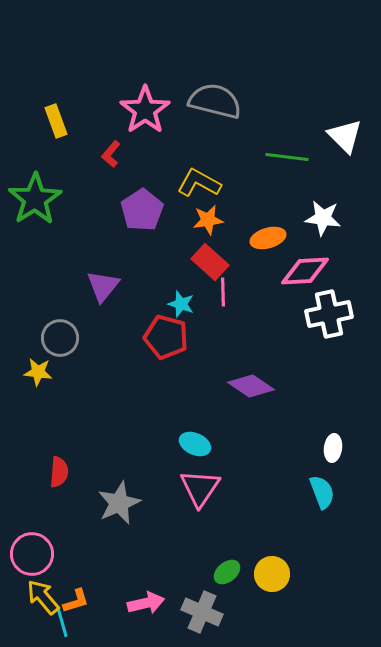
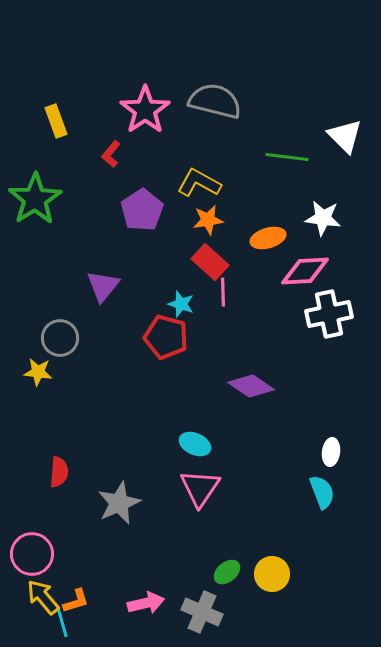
white ellipse: moved 2 px left, 4 px down
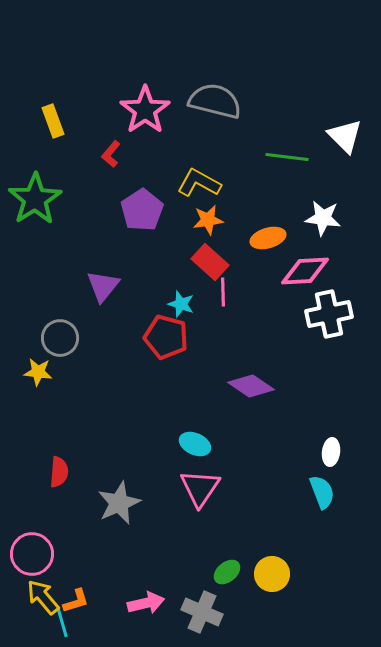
yellow rectangle: moved 3 px left
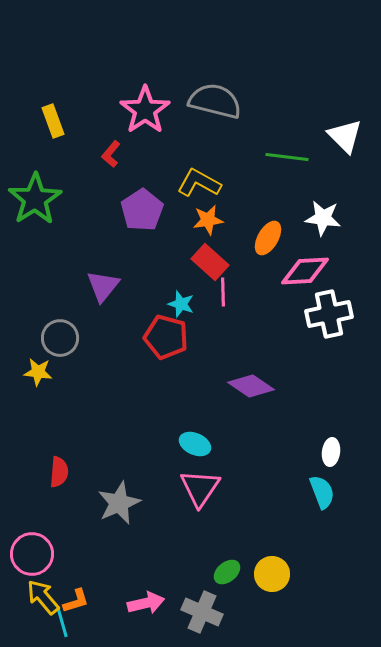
orange ellipse: rotated 44 degrees counterclockwise
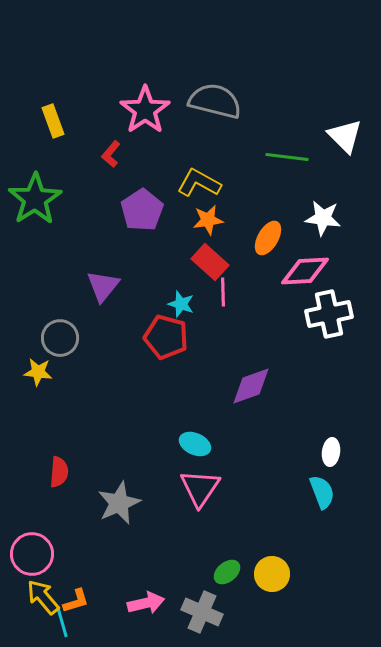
purple diamond: rotated 54 degrees counterclockwise
